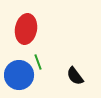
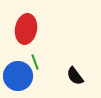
green line: moved 3 px left
blue circle: moved 1 px left, 1 px down
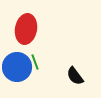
blue circle: moved 1 px left, 9 px up
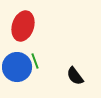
red ellipse: moved 3 px left, 3 px up; rotated 8 degrees clockwise
green line: moved 1 px up
